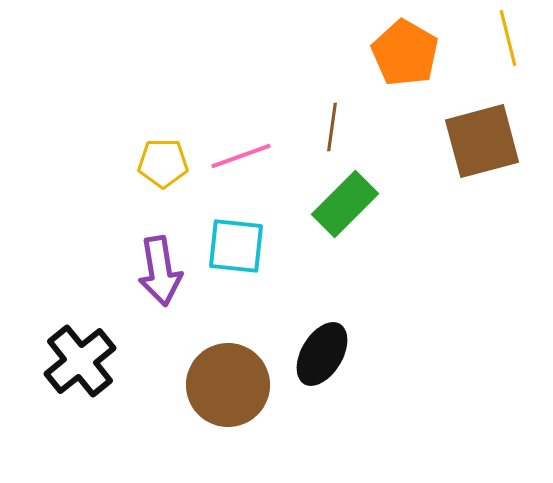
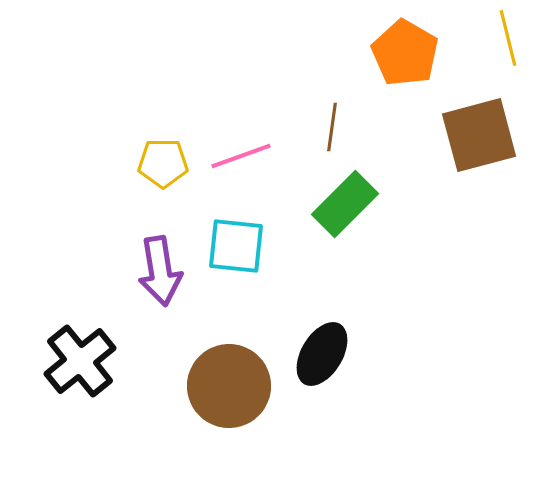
brown square: moved 3 px left, 6 px up
brown circle: moved 1 px right, 1 px down
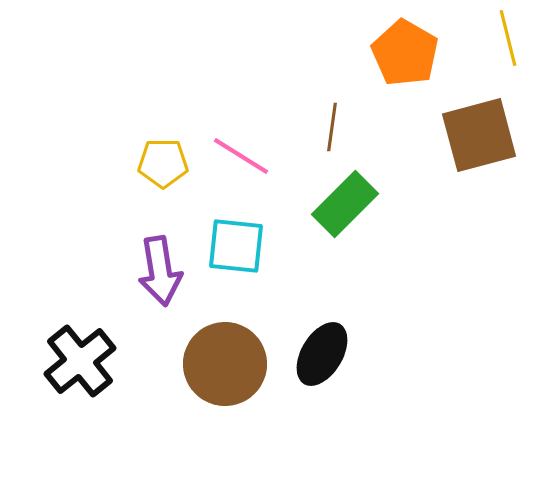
pink line: rotated 52 degrees clockwise
brown circle: moved 4 px left, 22 px up
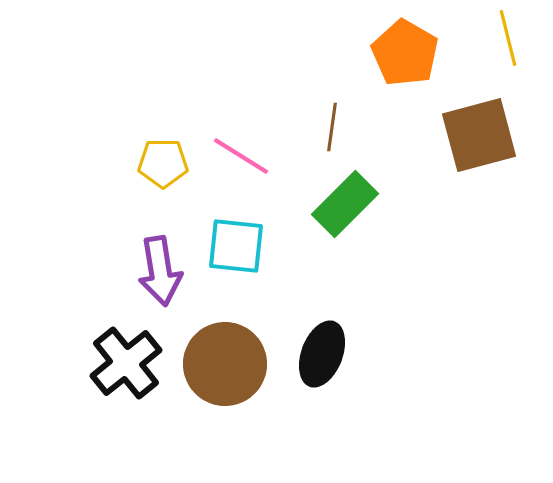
black ellipse: rotated 10 degrees counterclockwise
black cross: moved 46 px right, 2 px down
